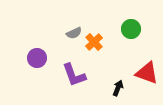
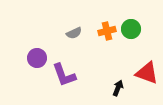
orange cross: moved 13 px right, 11 px up; rotated 30 degrees clockwise
purple L-shape: moved 10 px left
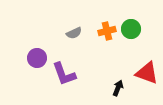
purple L-shape: moved 1 px up
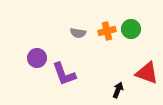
gray semicircle: moved 4 px right; rotated 35 degrees clockwise
black arrow: moved 2 px down
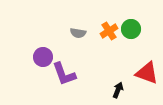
orange cross: moved 2 px right; rotated 18 degrees counterclockwise
purple circle: moved 6 px right, 1 px up
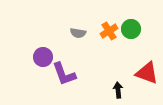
black arrow: rotated 28 degrees counterclockwise
